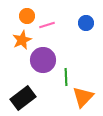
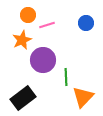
orange circle: moved 1 px right, 1 px up
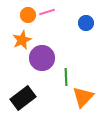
pink line: moved 13 px up
purple circle: moved 1 px left, 2 px up
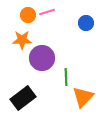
orange star: rotated 24 degrees clockwise
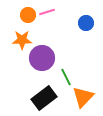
green line: rotated 24 degrees counterclockwise
black rectangle: moved 21 px right
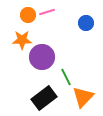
purple circle: moved 1 px up
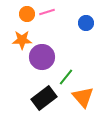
orange circle: moved 1 px left, 1 px up
green line: rotated 66 degrees clockwise
orange triangle: rotated 25 degrees counterclockwise
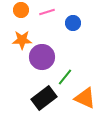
orange circle: moved 6 px left, 4 px up
blue circle: moved 13 px left
green line: moved 1 px left
orange triangle: moved 2 px right, 1 px down; rotated 25 degrees counterclockwise
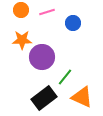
orange triangle: moved 3 px left, 1 px up
